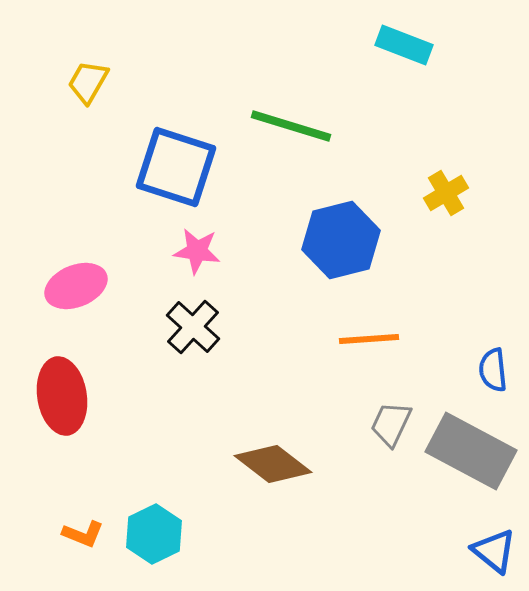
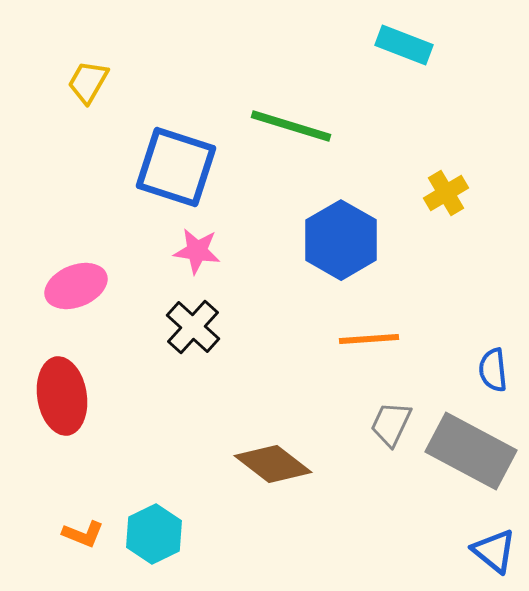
blue hexagon: rotated 16 degrees counterclockwise
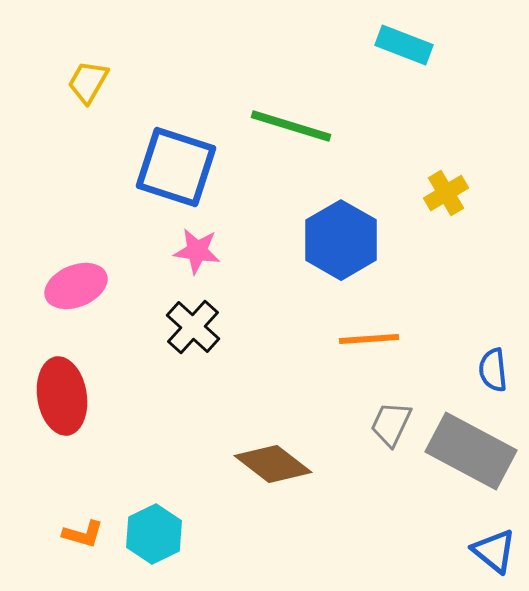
orange L-shape: rotated 6 degrees counterclockwise
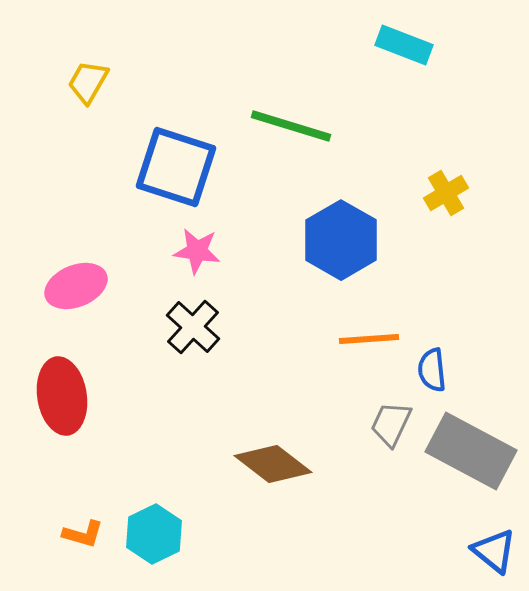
blue semicircle: moved 61 px left
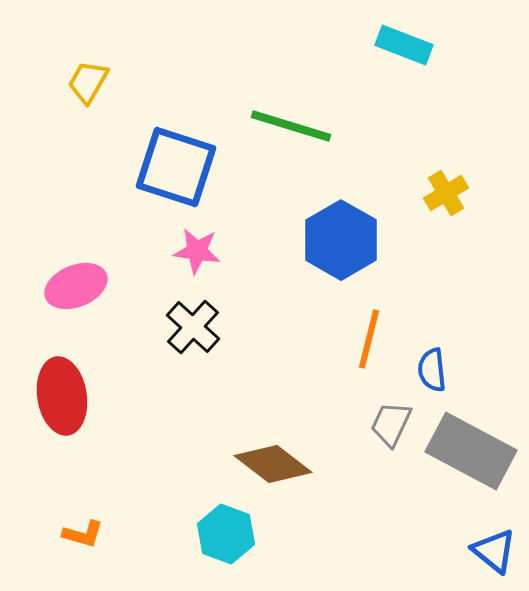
orange line: rotated 72 degrees counterclockwise
cyan hexagon: moved 72 px right; rotated 14 degrees counterclockwise
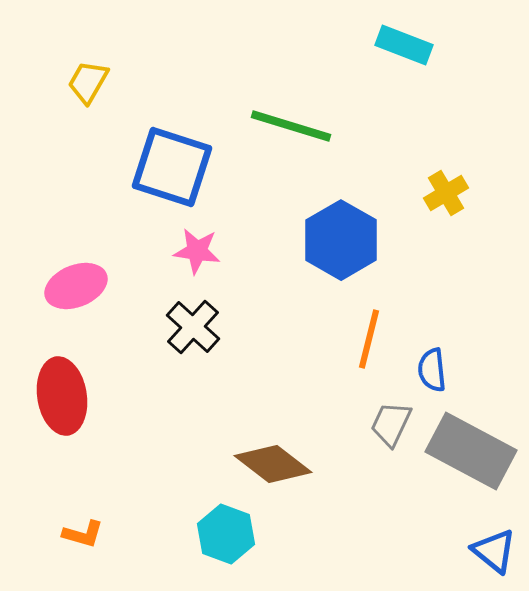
blue square: moved 4 px left
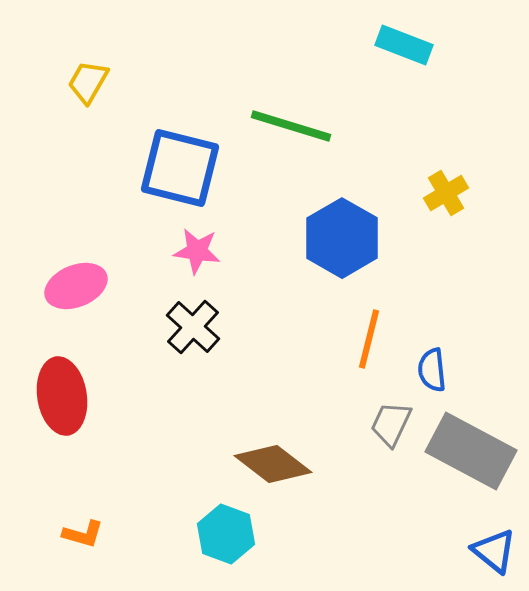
blue square: moved 8 px right, 1 px down; rotated 4 degrees counterclockwise
blue hexagon: moved 1 px right, 2 px up
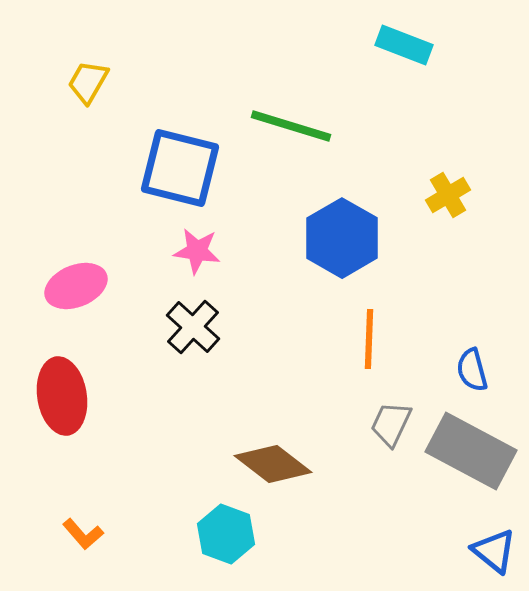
yellow cross: moved 2 px right, 2 px down
orange line: rotated 12 degrees counterclockwise
blue semicircle: moved 40 px right; rotated 9 degrees counterclockwise
orange L-shape: rotated 33 degrees clockwise
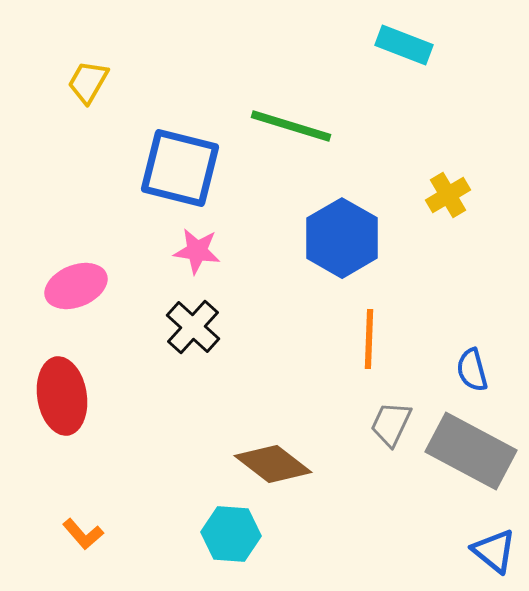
cyan hexagon: moved 5 px right; rotated 16 degrees counterclockwise
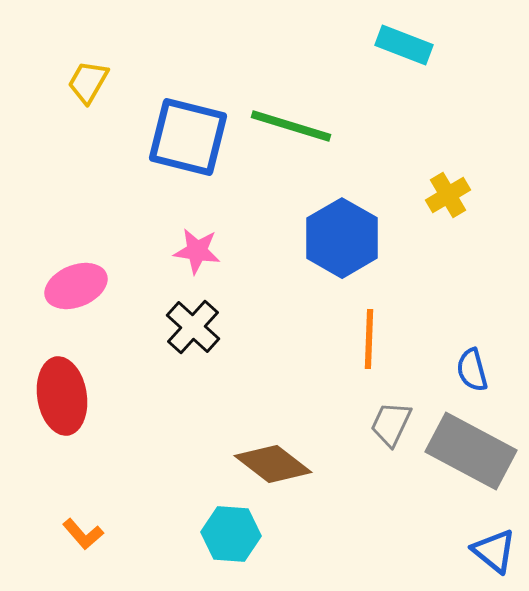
blue square: moved 8 px right, 31 px up
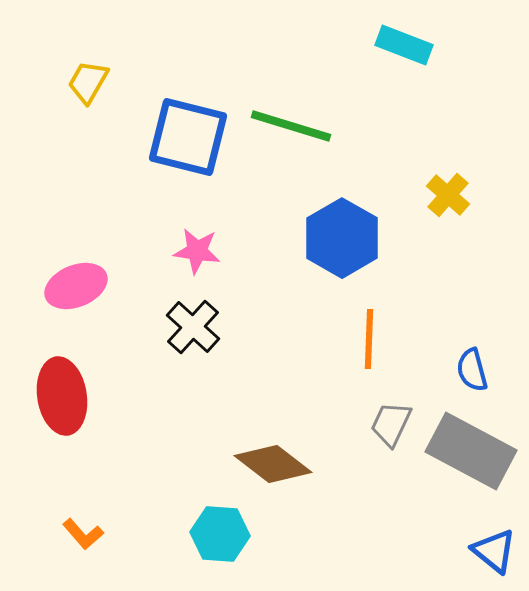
yellow cross: rotated 18 degrees counterclockwise
cyan hexagon: moved 11 px left
